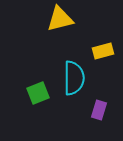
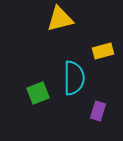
purple rectangle: moved 1 px left, 1 px down
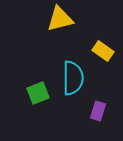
yellow rectangle: rotated 50 degrees clockwise
cyan semicircle: moved 1 px left
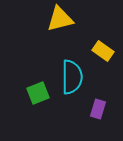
cyan semicircle: moved 1 px left, 1 px up
purple rectangle: moved 2 px up
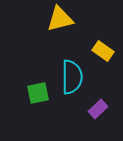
green square: rotated 10 degrees clockwise
purple rectangle: rotated 30 degrees clockwise
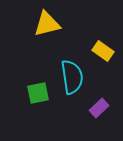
yellow triangle: moved 13 px left, 5 px down
cyan semicircle: rotated 8 degrees counterclockwise
purple rectangle: moved 1 px right, 1 px up
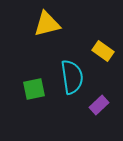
green square: moved 4 px left, 4 px up
purple rectangle: moved 3 px up
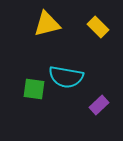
yellow rectangle: moved 5 px left, 24 px up; rotated 10 degrees clockwise
cyan semicircle: moved 6 px left; rotated 108 degrees clockwise
green square: rotated 20 degrees clockwise
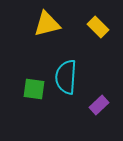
cyan semicircle: rotated 84 degrees clockwise
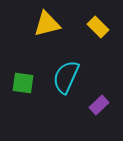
cyan semicircle: rotated 20 degrees clockwise
green square: moved 11 px left, 6 px up
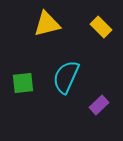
yellow rectangle: moved 3 px right
green square: rotated 15 degrees counterclockwise
